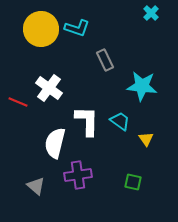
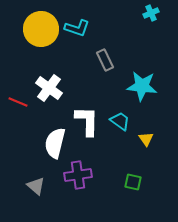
cyan cross: rotated 21 degrees clockwise
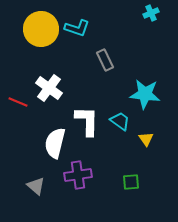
cyan star: moved 3 px right, 8 px down
green square: moved 2 px left; rotated 18 degrees counterclockwise
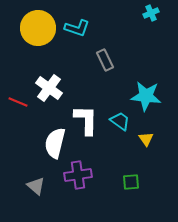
yellow circle: moved 3 px left, 1 px up
cyan star: moved 1 px right, 2 px down
white L-shape: moved 1 px left, 1 px up
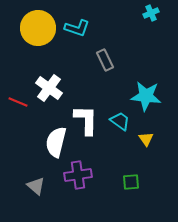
white semicircle: moved 1 px right, 1 px up
